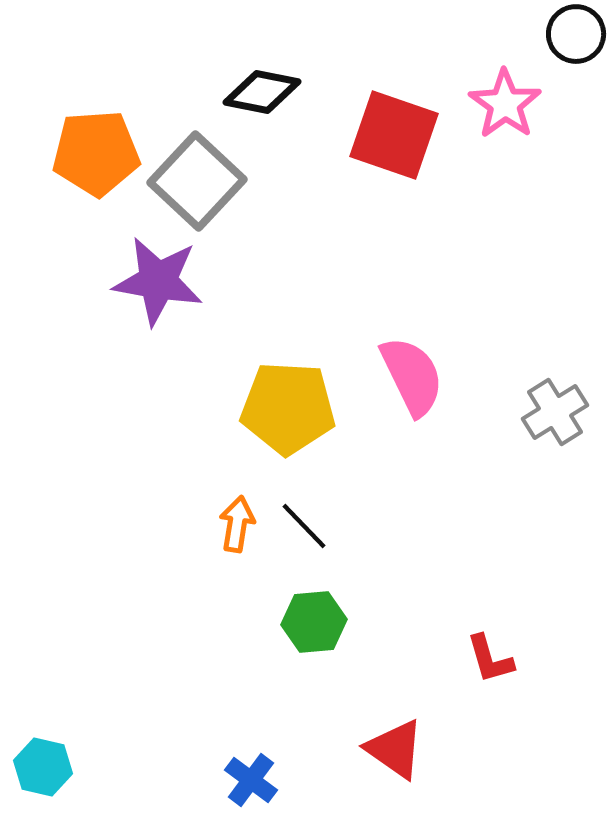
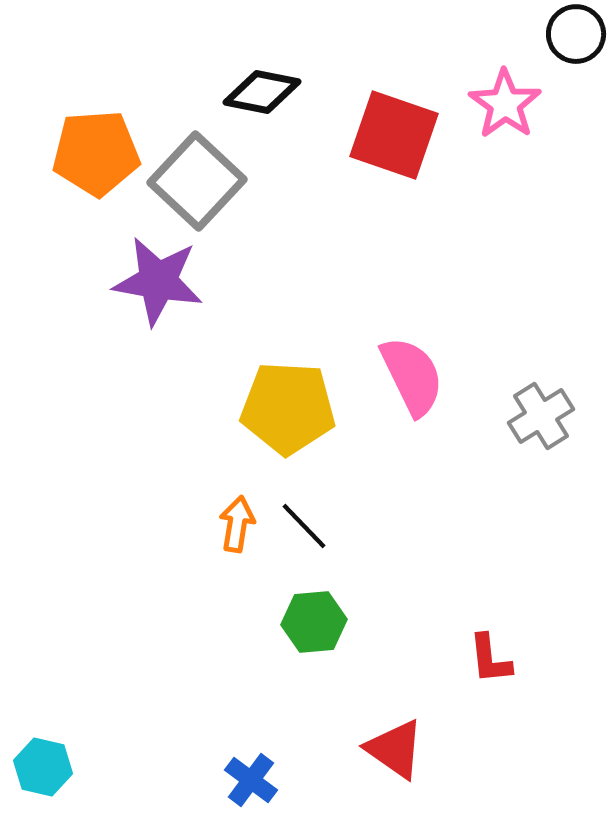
gray cross: moved 14 px left, 4 px down
red L-shape: rotated 10 degrees clockwise
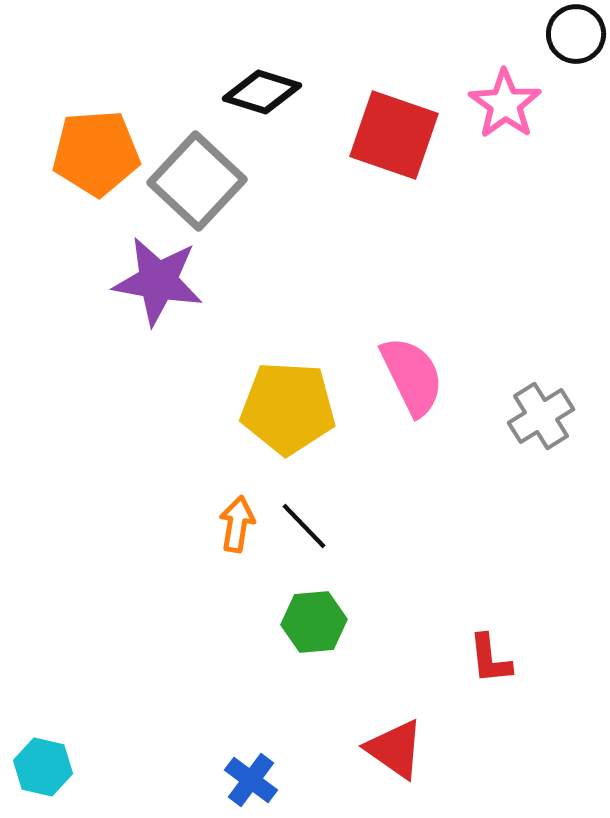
black diamond: rotated 6 degrees clockwise
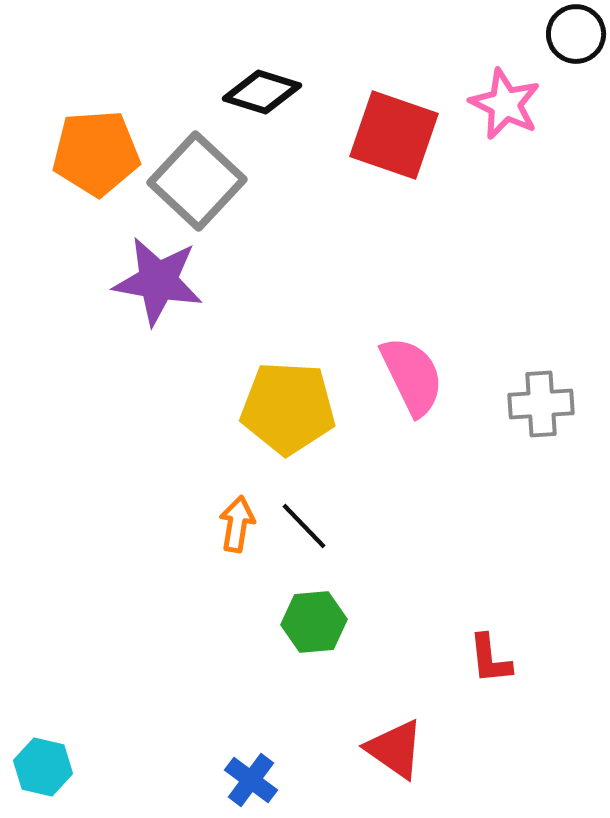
pink star: rotated 10 degrees counterclockwise
gray cross: moved 12 px up; rotated 28 degrees clockwise
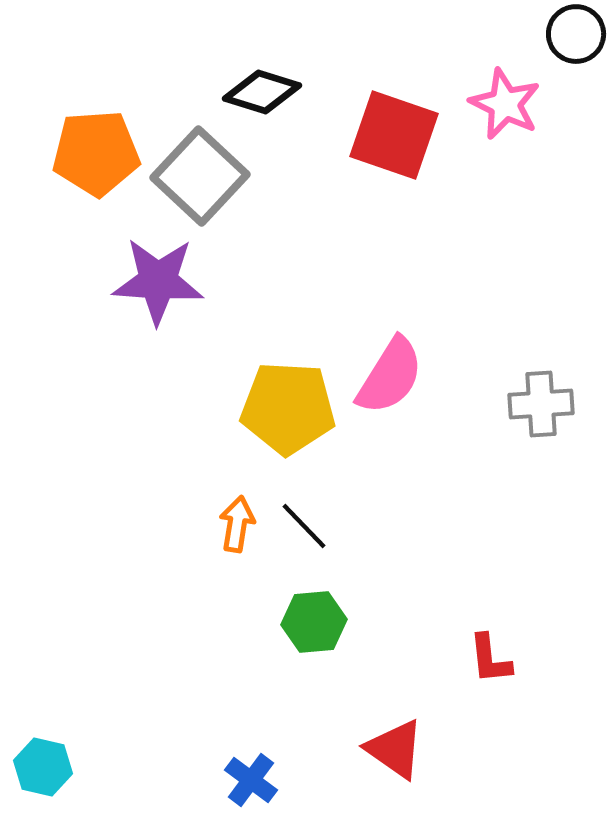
gray square: moved 3 px right, 5 px up
purple star: rotated 6 degrees counterclockwise
pink semicircle: moved 22 px left; rotated 58 degrees clockwise
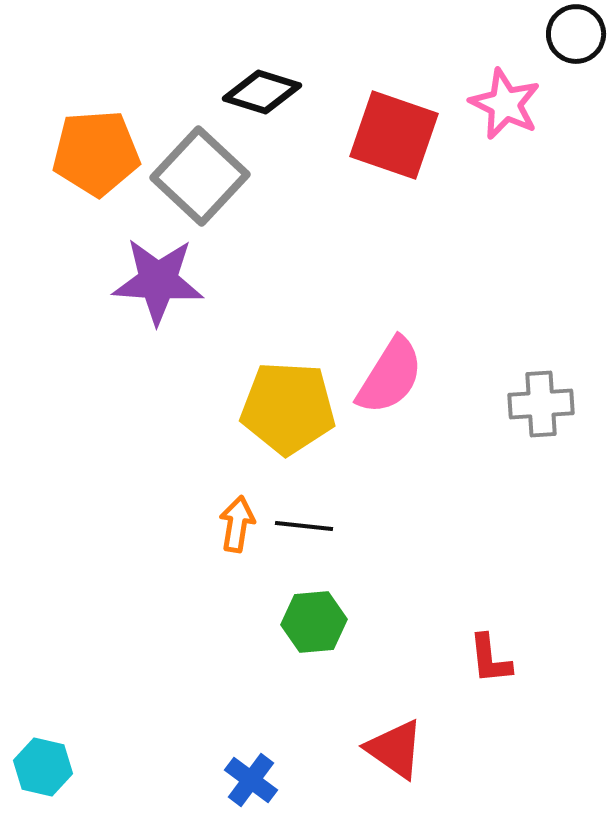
black line: rotated 40 degrees counterclockwise
